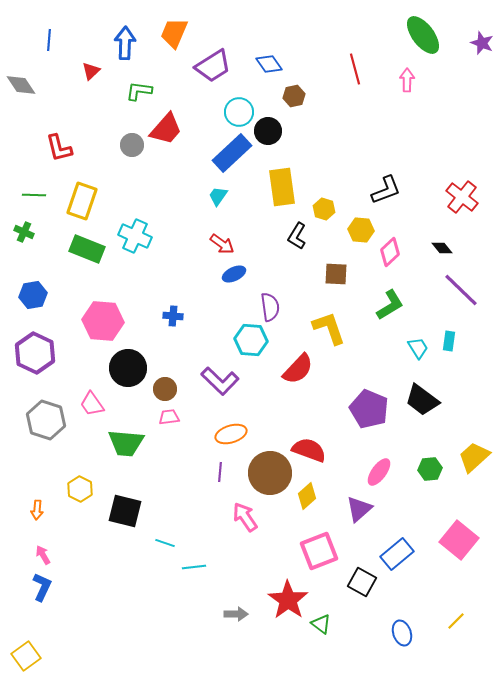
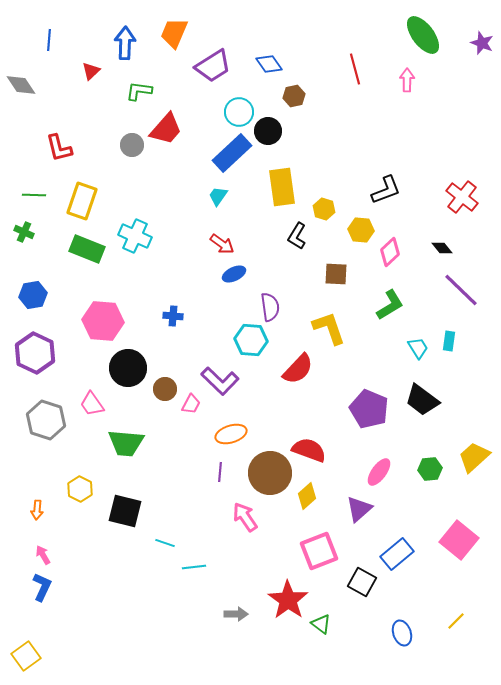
pink trapezoid at (169, 417): moved 22 px right, 13 px up; rotated 125 degrees clockwise
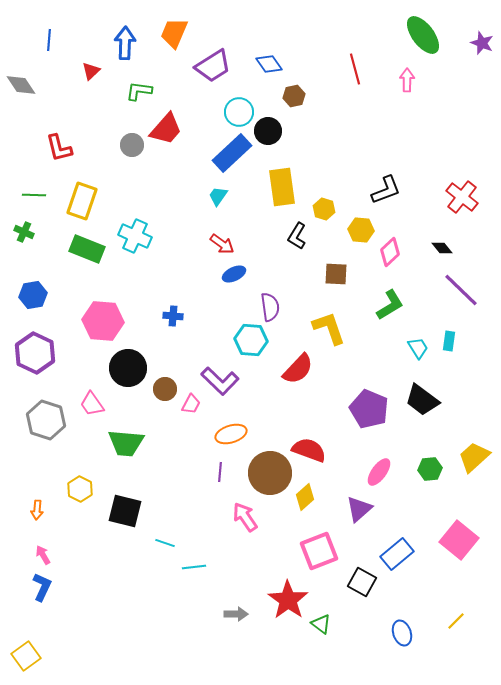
yellow diamond at (307, 496): moved 2 px left, 1 px down
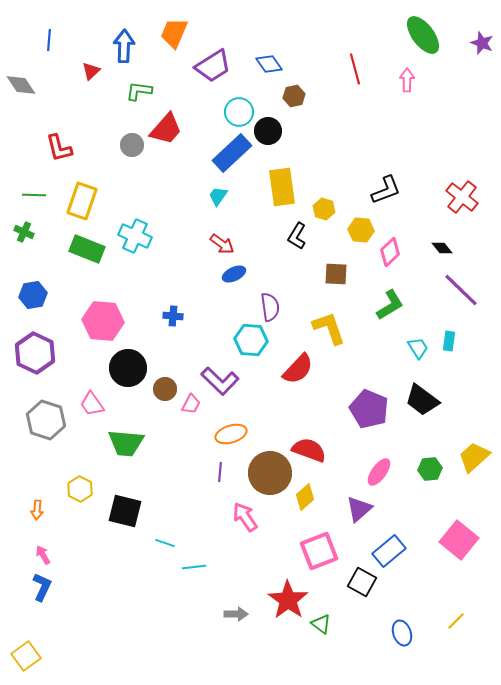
blue arrow at (125, 43): moved 1 px left, 3 px down
blue rectangle at (397, 554): moved 8 px left, 3 px up
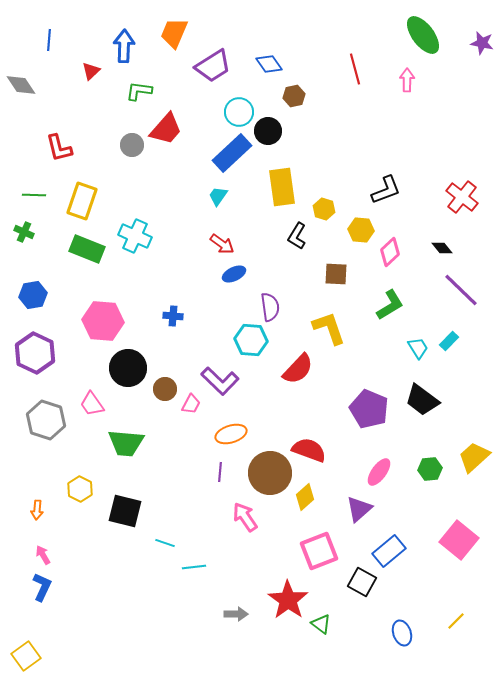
purple star at (482, 43): rotated 10 degrees counterclockwise
cyan rectangle at (449, 341): rotated 36 degrees clockwise
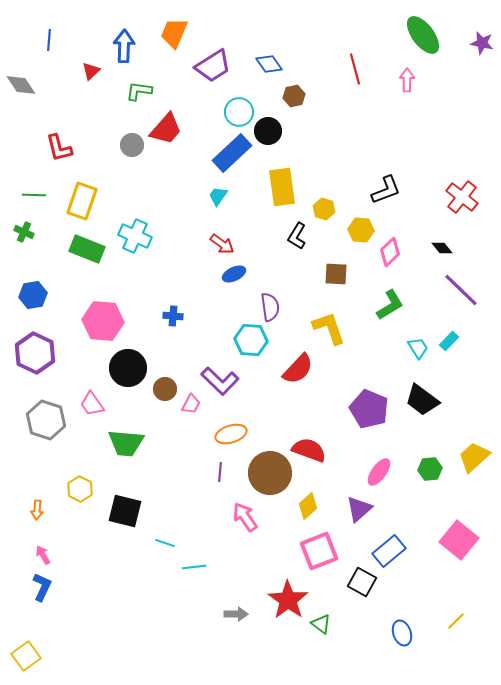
yellow diamond at (305, 497): moved 3 px right, 9 px down
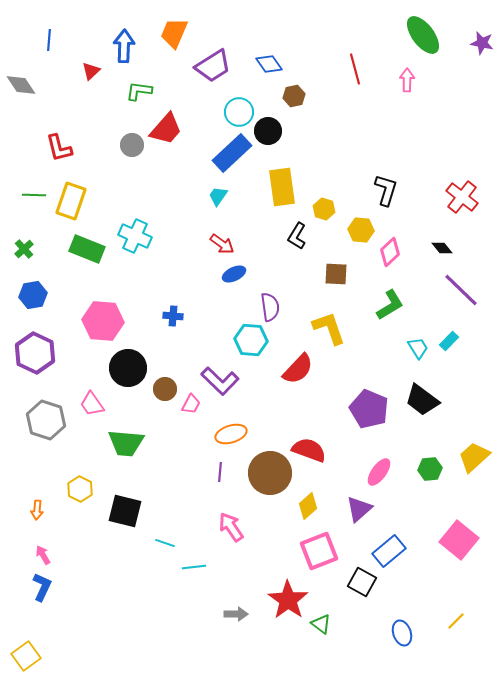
black L-shape at (386, 190): rotated 52 degrees counterclockwise
yellow rectangle at (82, 201): moved 11 px left
green cross at (24, 232): moved 17 px down; rotated 24 degrees clockwise
pink arrow at (245, 517): moved 14 px left, 10 px down
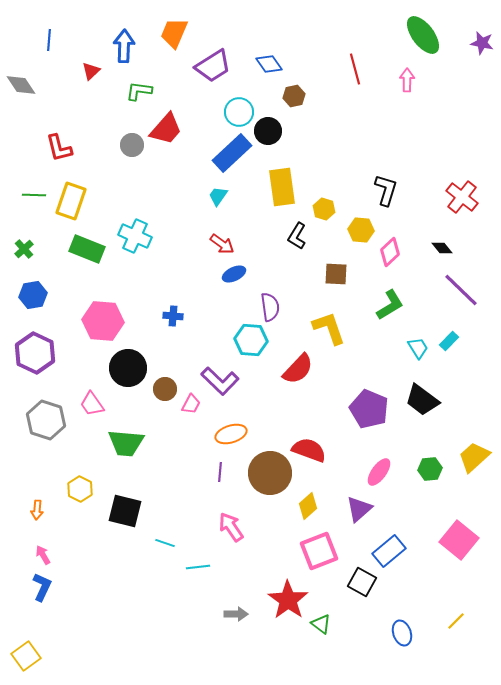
cyan line at (194, 567): moved 4 px right
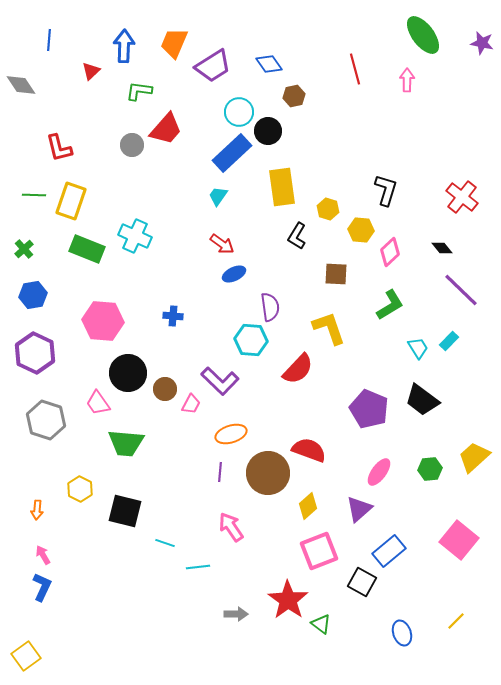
orange trapezoid at (174, 33): moved 10 px down
yellow hexagon at (324, 209): moved 4 px right
black circle at (128, 368): moved 5 px down
pink trapezoid at (92, 404): moved 6 px right, 1 px up
brown circle at (270, 473): moved 2 px left
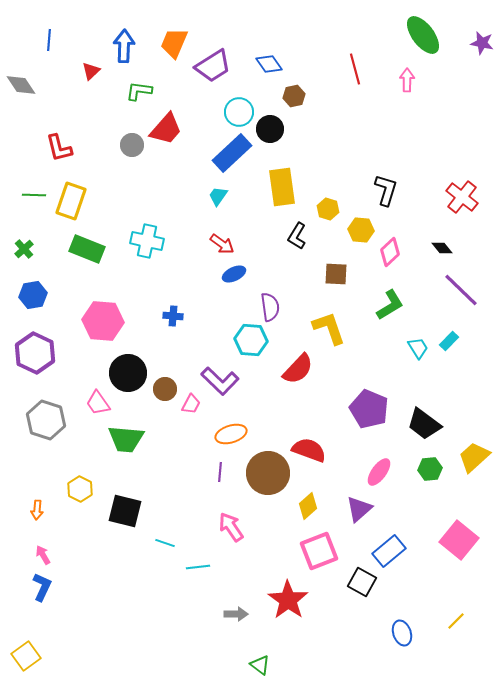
black circle at (268, 131): moved 2 px right, 2 px up
cyan cross at (135, 236): moved 12 px right, 5 px down; rotated 12 degrees counterclockwise
black trapezoid at (422, 400): moved 2 px right, 24 px down
green trapezoid at (126, 443): moved 4 px up
green triangle at (321, 624): moved 61 px left, 41 px down
